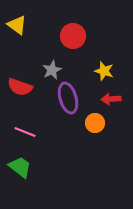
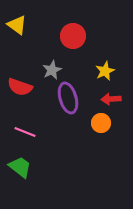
yellow star: moved 1 px right; rotated 30 degrees clockwise
orange circle: moved 6 px right
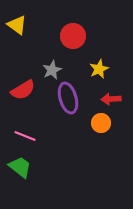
yellow star: moved 6 px left, 2 px up
red semicircle: moved 3 px right, 3 px down; rotated 50 degrees counterclockwise
pink line: moved 4 px down
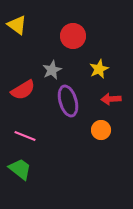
purple ellipse: moved 3 px down
orange circle: moved 7 px down
green trapezoid: moved 2 px down
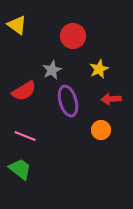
red semicircle: moved 1 px right, 1 px down
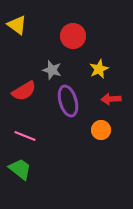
gray star: rotated 30 degrees counterclockwise
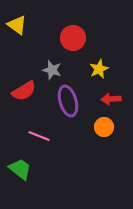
red circle: moved 2 px down
orange circle: moved 3 px right, 3 px up
pink line: moved 14 px right
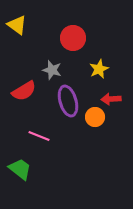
orange circle: moved 9 px left, 10 px up
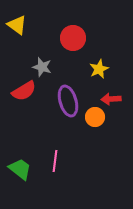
gray star: moved 10 px left, 3 px up
pink line: moved 16 px right, 25 px down; rotated 75 degrees clockwise
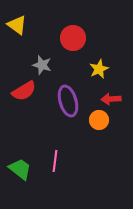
gray star: moved 2 px up
orange circle: moved 4 px right, 3 px down
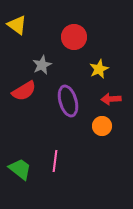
red circle: moved 1 px right, 1 px up
gray star: rotated 30 degrees clockwise
orange circle: moved 3 px right, 6 px down
